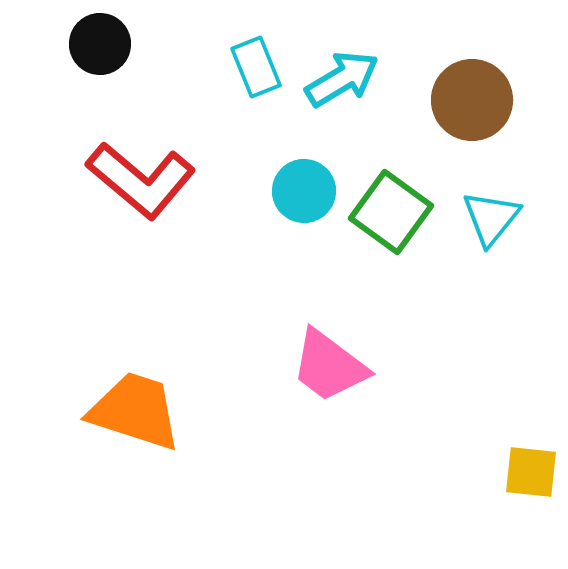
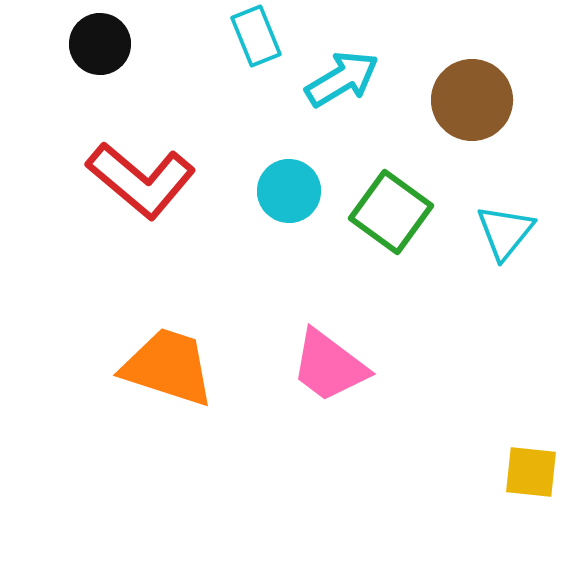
cyan rectangle: moved 31 px up
cyan circle: moved 15 px left
cyan triangle: moved 14 px right, 14 px down
orange trapezoid: moved 33 px right, 44 px up
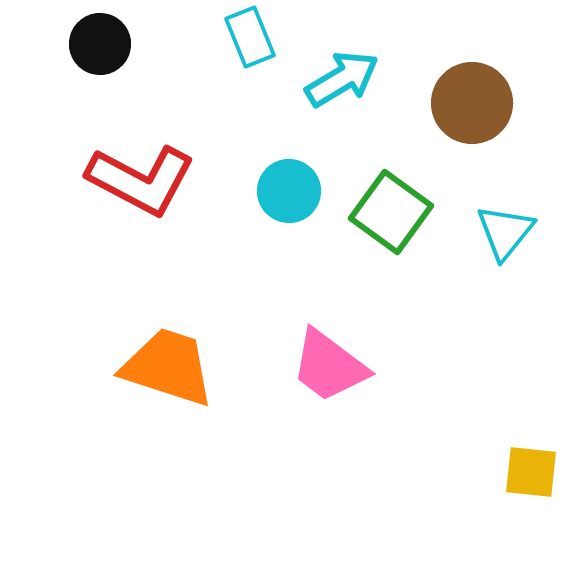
cyan rectangle: moved 6 px left, 1 px down
brown circle: moved 3 px down
red L-shape: rotated 12 degrees counterclockwise
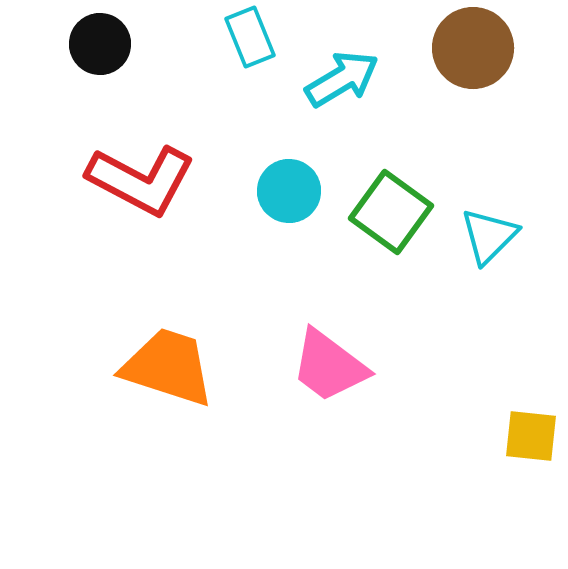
brown circle: moved 1 px right, 55 px up
cyan triangle: moved 16 px left, 4 px down; rotated 6 degrees clockwise
yellow square: moved 36 px up
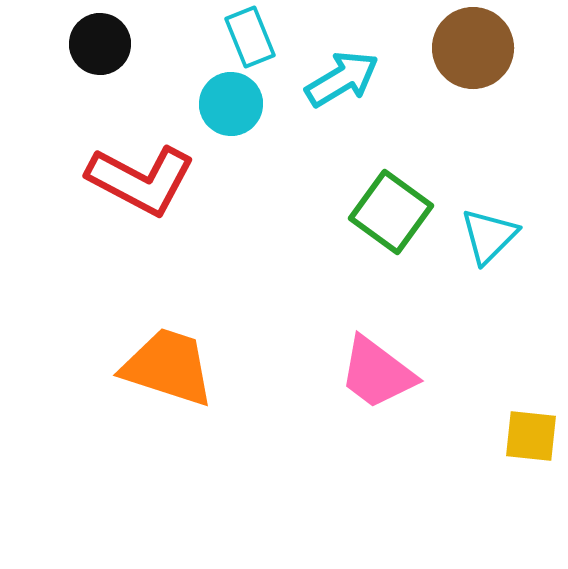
cyan circle: moved 58 px left, 87 px up
pink trapezoid: moved 48 px right, 7 px down
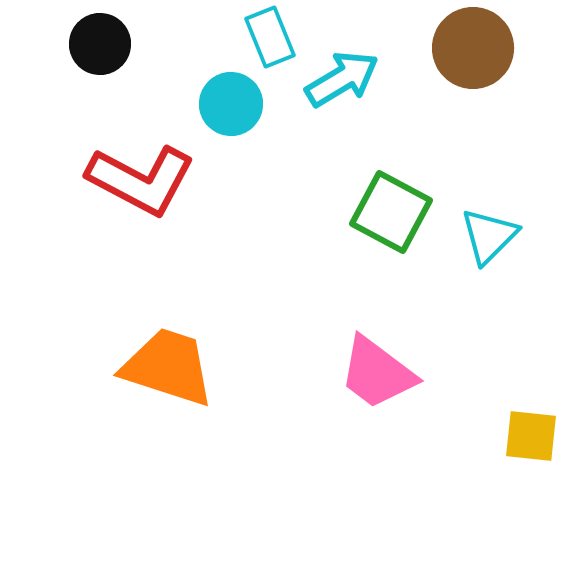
cyan rectangle: moved 20 px right
green square: rotated 8 degrees counterclockwise
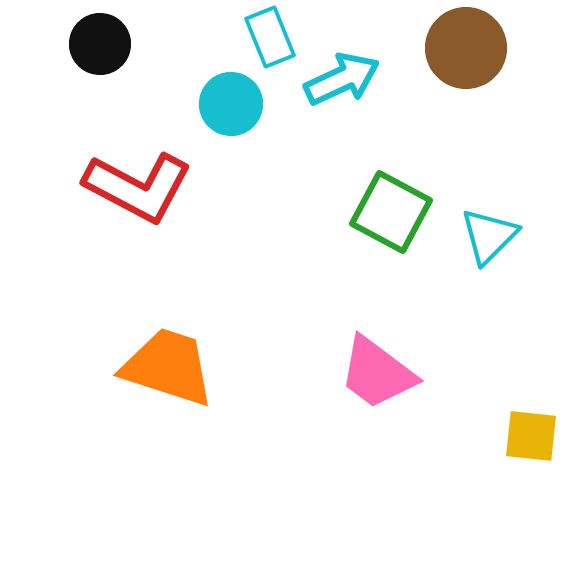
brown circle: moved 7 px left
cyan arrow: rotated 6 degrees clockwise
red L-shape: moved 3 px left, 7 px down
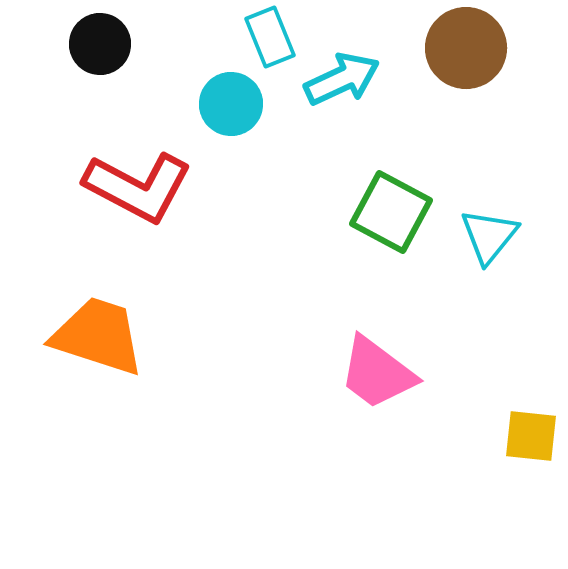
cyan triangle: rotated 6 degrees counterclockwise
orange trapezoid: moved 70 px left, 31 px up
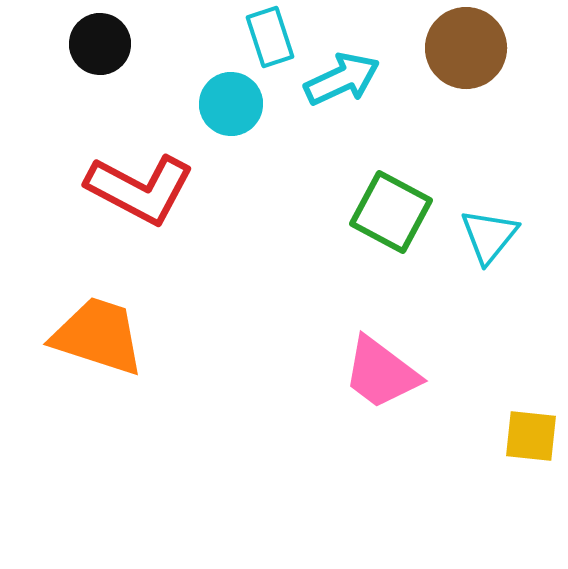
cyan rectangle: rotated 4 degrees clockwise
red L-shape: moved 2 px right, 2 px down
pink trapezoid: moved 4 px right
